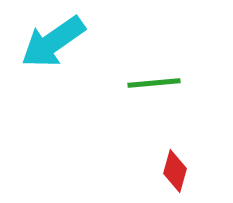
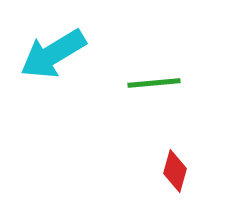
cyan arrow: moved 12 px down; rotated 4 degrees clockwise
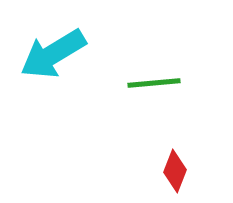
red diamond: rotated 6 degrees clockwise
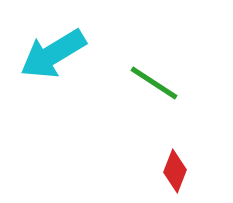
green line: rotated 38 degrees clockwise
